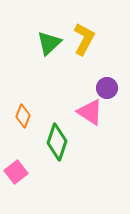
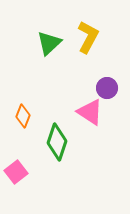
yellow L-shape: moved 4 px right, 2 px up
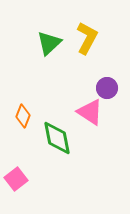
yellow L-shape: moved 1 px left, 1 px down
green diamond: moved 4 px up; rotated 30 degrees counterclockwise
pink square: moved 7 px down
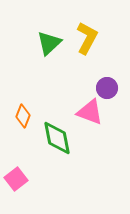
pink triangle: rotated 12 degrees counterclockwise
